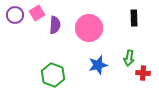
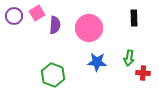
purple circle: moved 1 px left, 1 px down
blue star: moved 1 px left, 3 px up; rotated 18 degrees clockwise
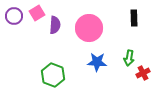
red cross: rotated 32 degrees counterclockwise
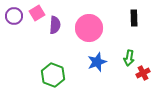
blue star: rotated 24 degrees counterclockwise
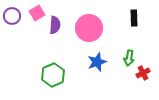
purple circle: moved 2 px left
green hexagon: rotated 15 degrees clockwise
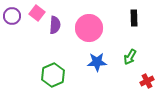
pink square: rotated 21 degrees counterclockwise
green arrow: moved 1 px right, 1 px up; rotated 21 degrees clockwise
blue star: rotated 18 degrees clockwise
red cross: moved 4 px right, 8 px down
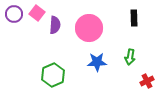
purple circle: moved 2 px right, 2 px up
green arrow: rotated 21 degrees counterclockwise
